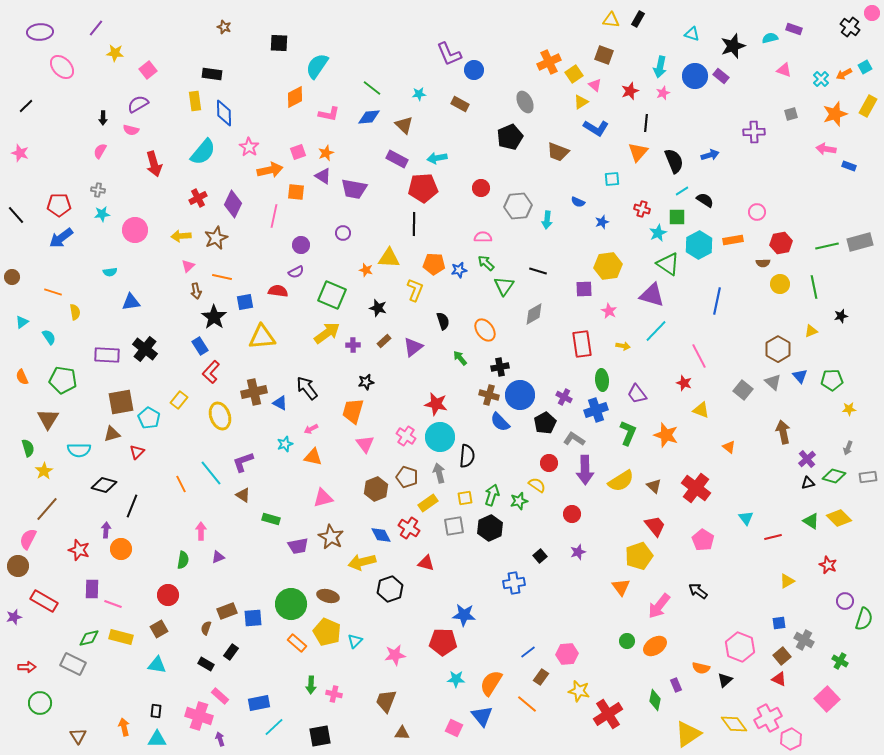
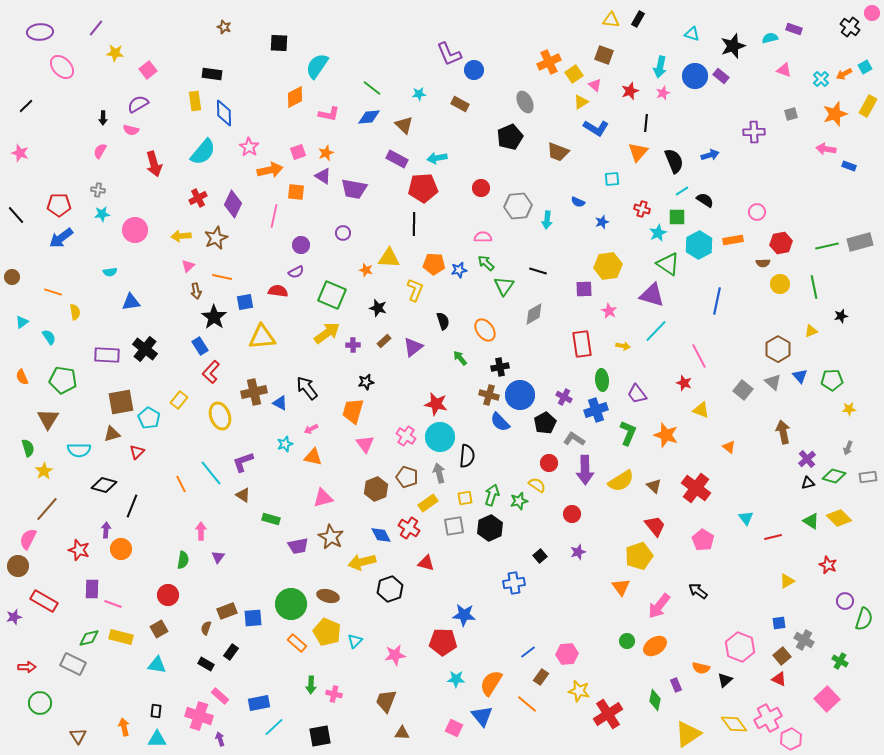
purple triangle at (218, 557): rotated 32 degrees counterclockwise
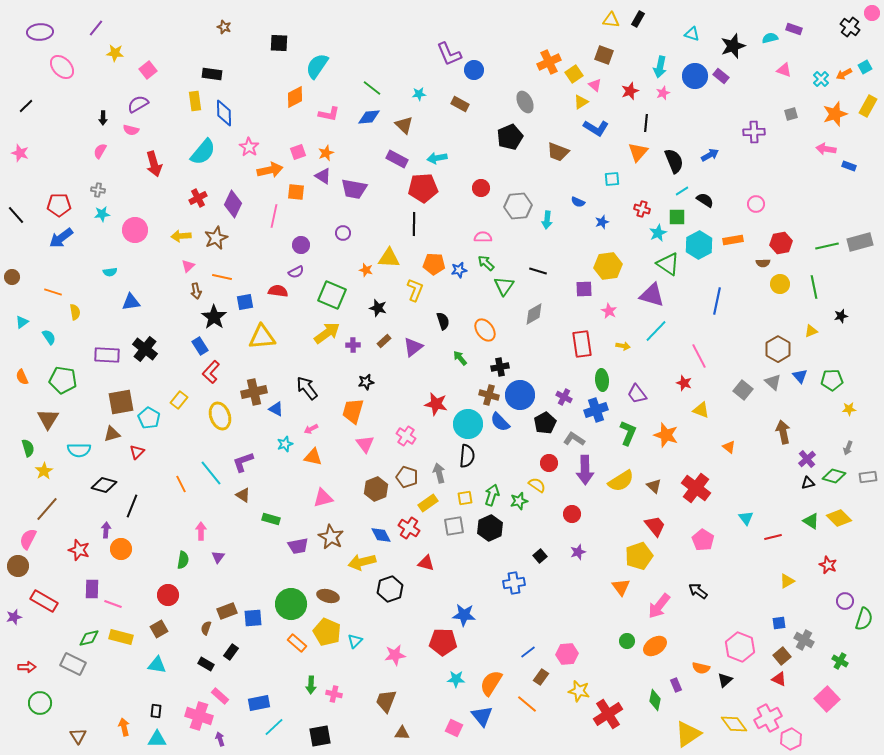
blue arrow at (710, 155): rotated 12 degrees counterclockwise
pink circle at (757, 212): moved 1 px left, 8 px up
blue triangle at (280, 403): moved 4 px left, 6 px down
cyan circle at (440, 437): moved 28 px right, 13 px up
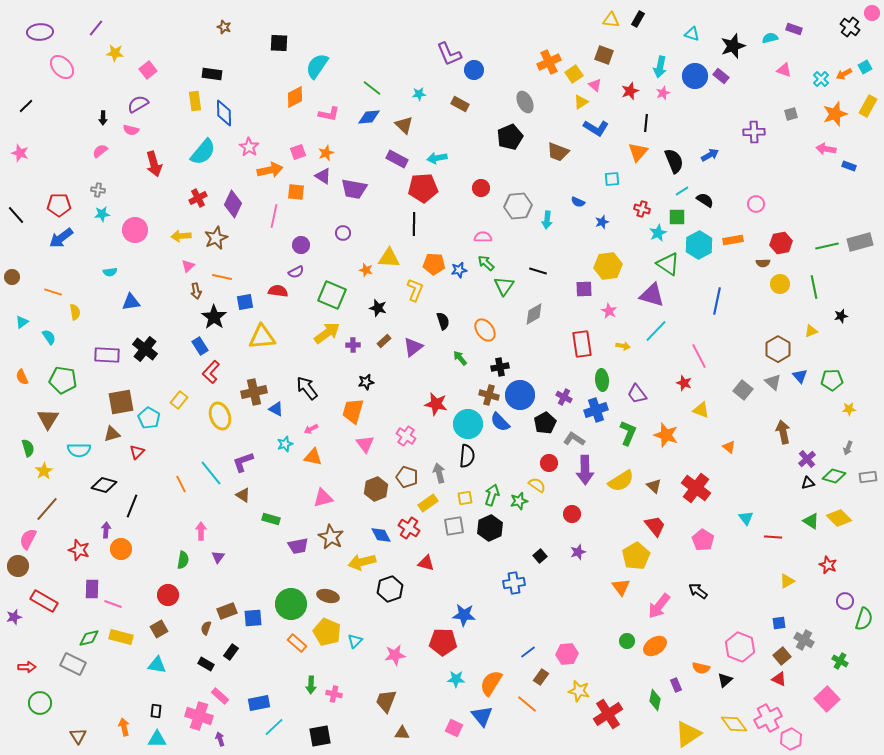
pink semicircle at (100, 151): rotated 21 degrees clockwise
red line at (773, 537): rotated 18 degrees clockwise
yellow pentagon at (639, 556): moved 3 px left; rotated 12 degrees counterclockwise
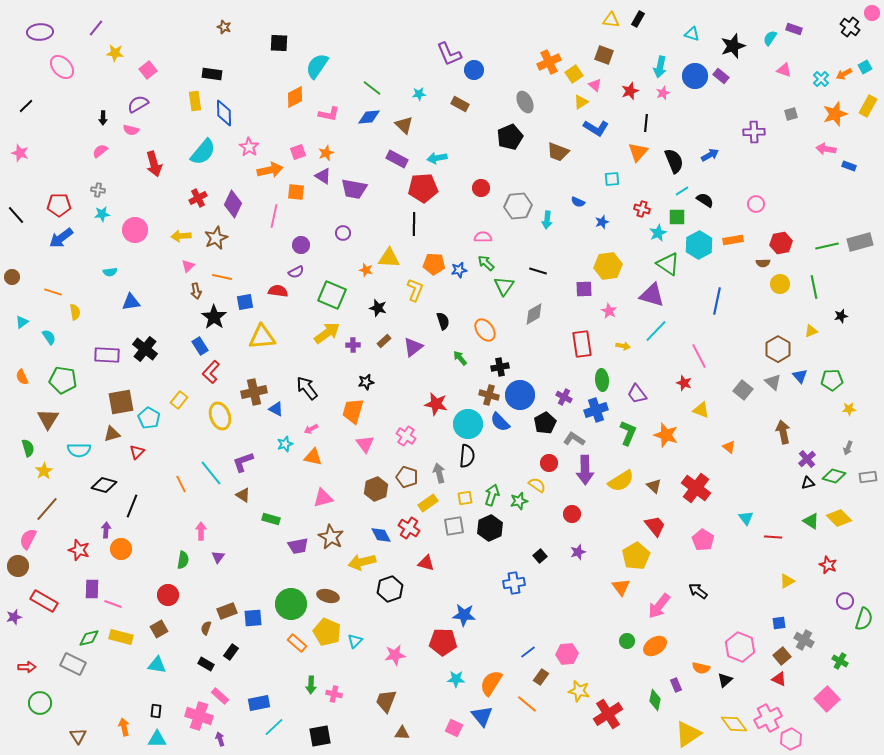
cyan semicircle at (770, 38): rotated 42 degrees counterclockwise
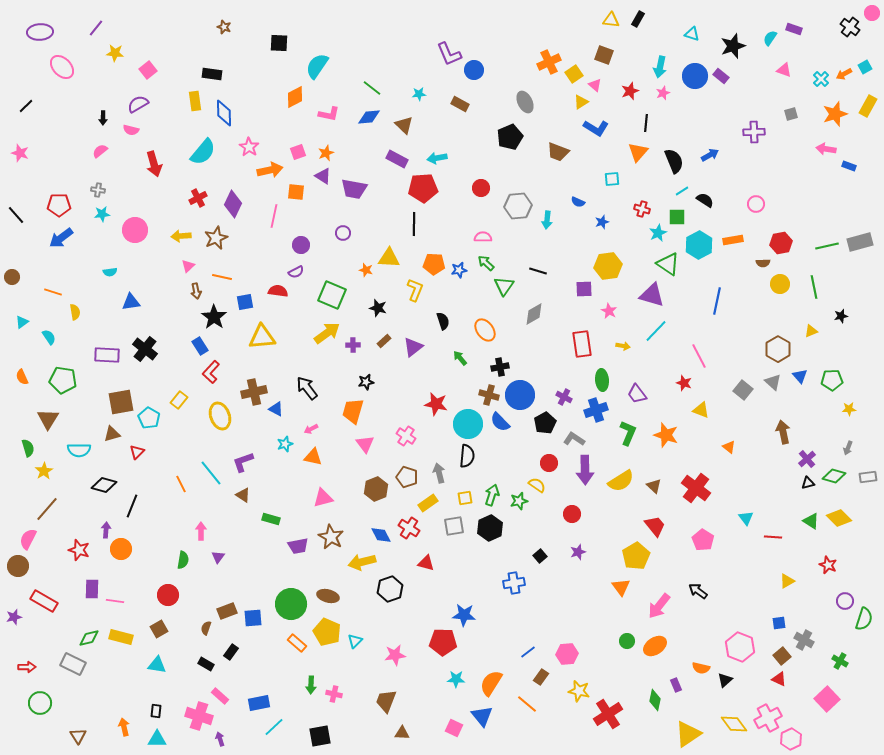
pink line at (113, 604): moved 2 px right, 3 px up; rotated 12 degrees counterclockwise
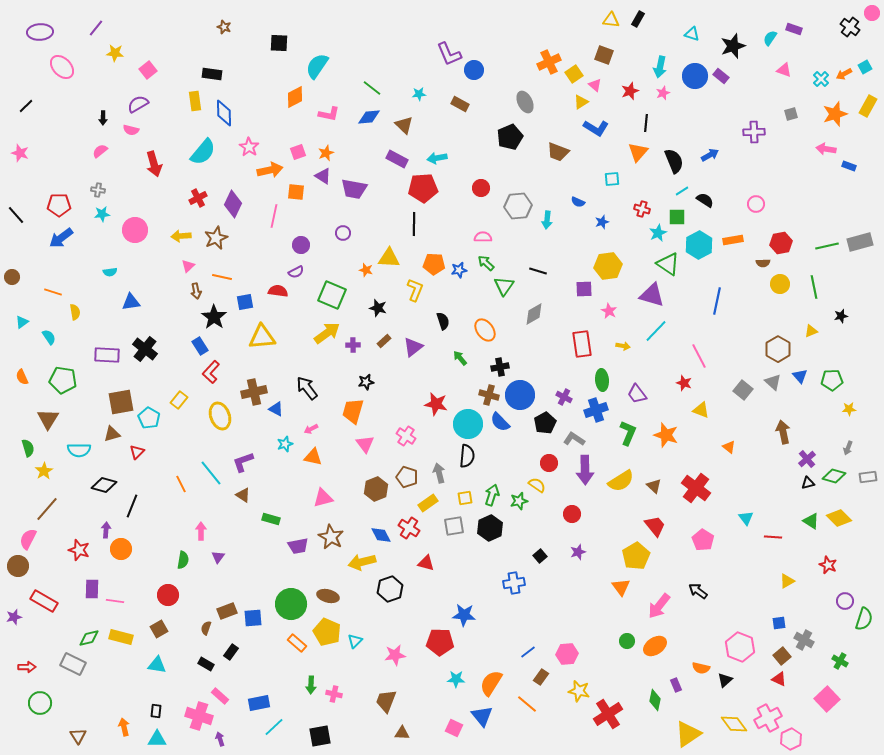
red pentagon at (443, 642): moved 3 px left
